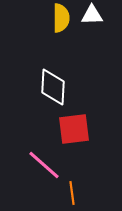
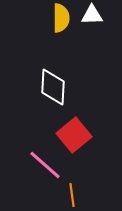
red square: moved 6 px down; rotated 32 degrees counterclockwise
pink line: moved 1 px right
orange line: moved 2 px down
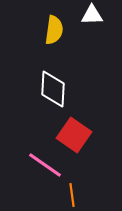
yellow semicircle: moved 7 px left, 12 px down; rotated 8 degrees clockwise
white diamond: moved 2 px down
red square: rotated 16 degrees counterclockwise
pink line: rotated 6 degrees counterclockwise
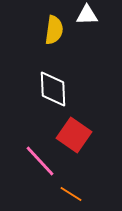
white triangle: moved 5 px left
white diamond: rotated 6 degrees counterclockwise
pink line: moved 5 px left, 4 px up; rotated 12 degrees clockwise
orange line: moved 1 px left, 1 px up; rotated 50 degrees counterclockwise
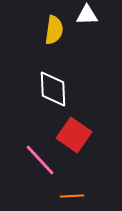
pink line: moved 1 px up
orange line: moved 1 px right, 2 px down; rotated 35 degrees counterclockwise
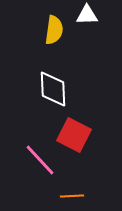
red square: rotated 8 degrees counterclockwise
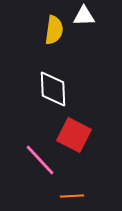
white triangle: moved 3 px left, 1 px down
